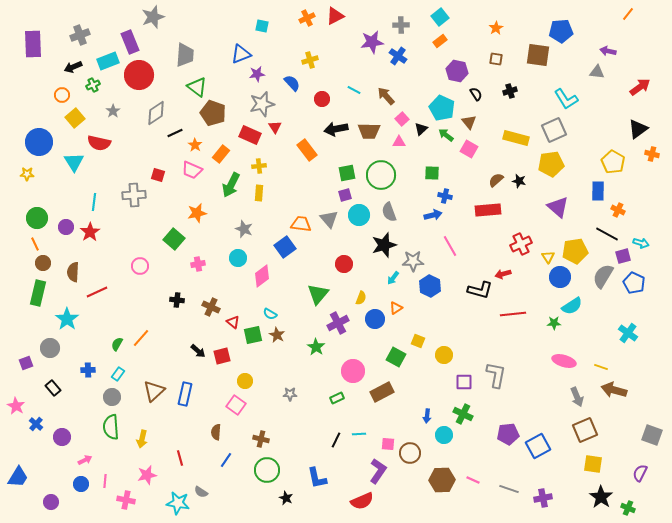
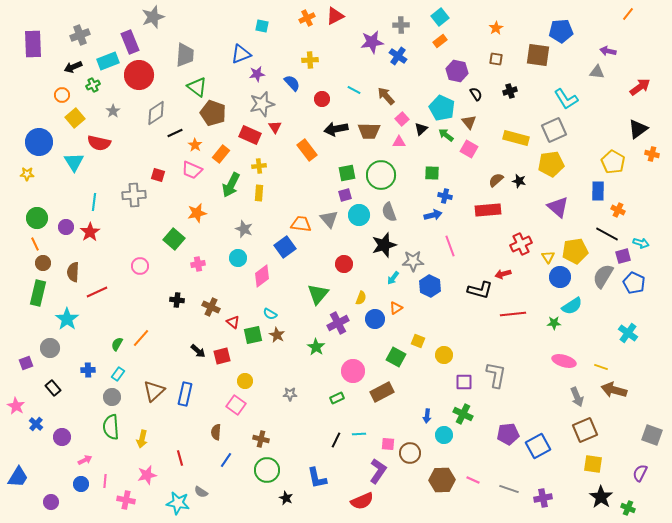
yellow cross at (310, 60): rotated 14 degrees clockwise
pink line at (450, 246): rotated 10 degrees clockwise
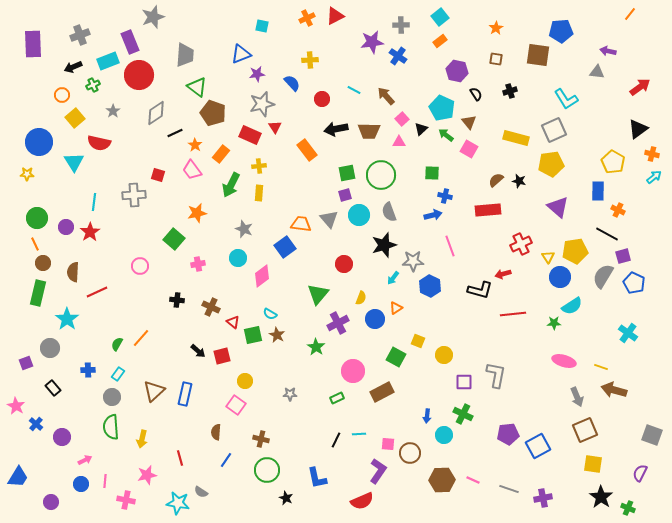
orange line at (628, 14): moved 2 px right
pink trapezoid at (192, 170): rotated 30 degrees clockwise
cyan arrow at (641, 243): moved 13 px right, 66 px up; rotated 56 degrees counterclockwise
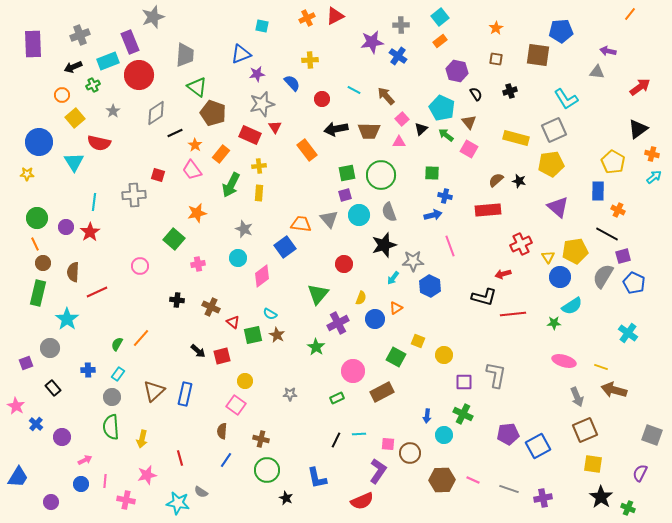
black L-shape at (480, 290): moved 4 px right, 7 px down
brown semicircle at (216, 432): moved 6 px right, 1 px up
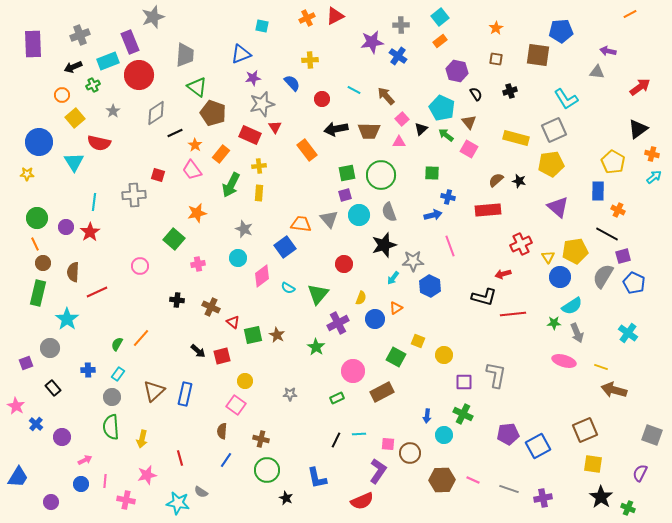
orange line at (630, 14): rotated 24 degrees clockwise
purple star at (257, 74): moved 4 px left, 4 px down
blue cross at (445, 196): moved 3 px right, 1 px down
cyan semicircle at (270, 314): moved 18 px right, 26 px up
gray arrow at (577, 397): moved 64 px up
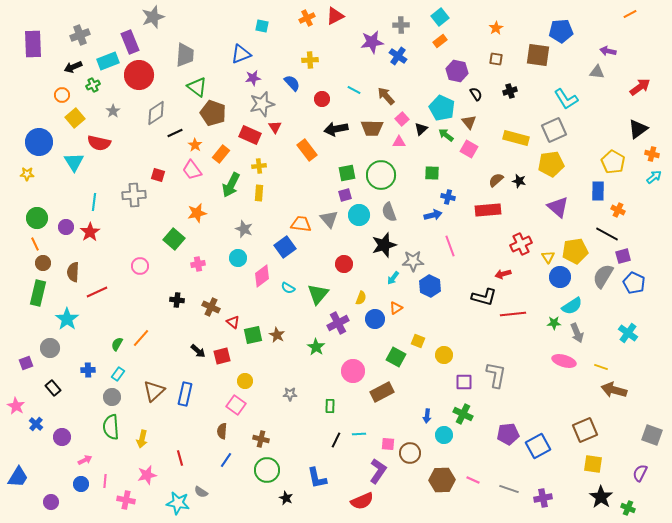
brown trapezoid at (369, 131): moved 3 px right, 3 px up
green rectangle at (337, 398): moved 7 px left, 8 px down; rotated 64 degrees counterclockwise
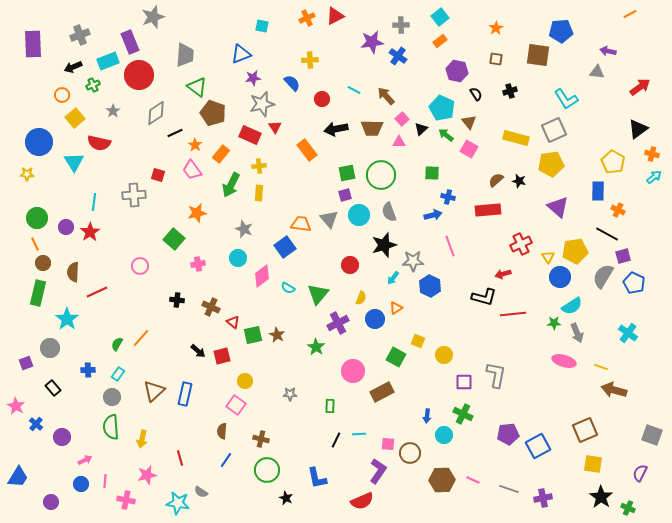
red circle at (344, 264): moved 6 px right, 1 px down
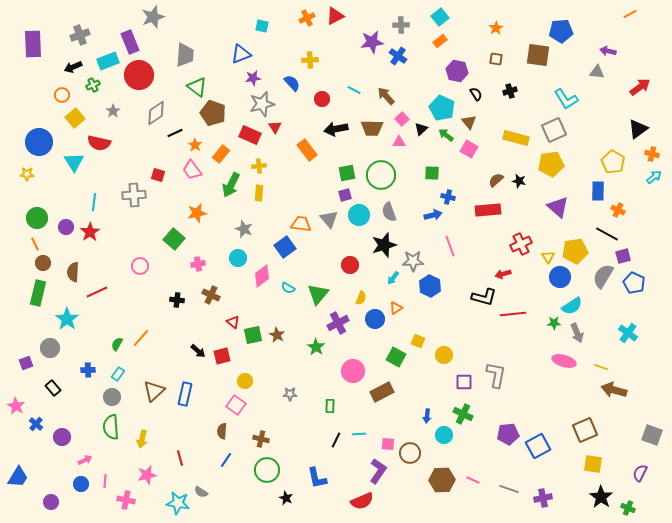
brown cross at (211, 307): moved 12 px up
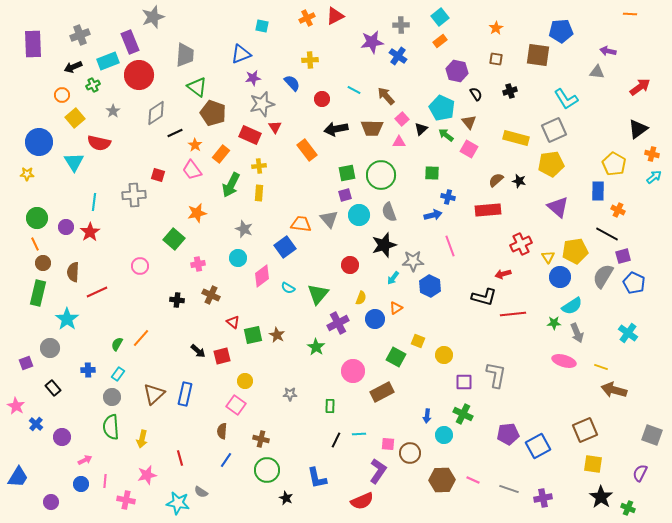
orange line at (630, 14): rotated 32 degrees clockwise
yellow pentagon at (613, 162): moved 1 px right, 2 px down
brown triangle at (154, 391): moved 3 px down
